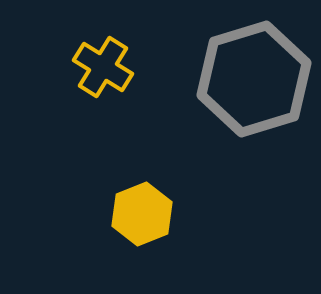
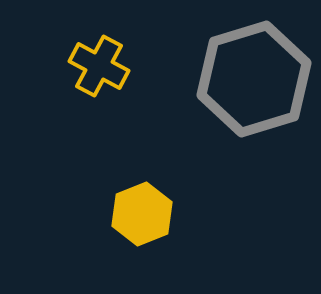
yellow cross: moved 4 px left, 1 px up; rotated 4 degrees counterclockwise
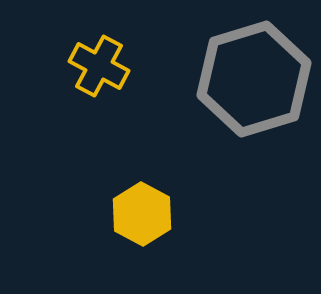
yellow hexagon: rotated 10 degrees counterclockwise
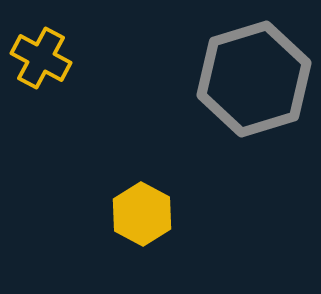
yellow cross: moved 58 px left, 8 px up
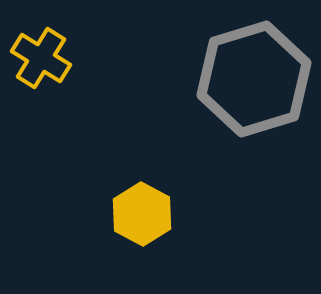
yellow cross: rotated 4 degrees clockwise
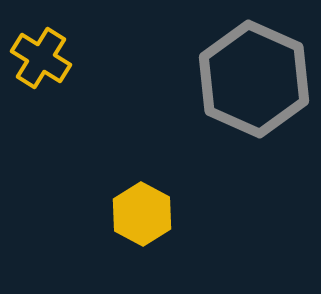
gray hexagon: rotated 19 degrees counterclockwise
